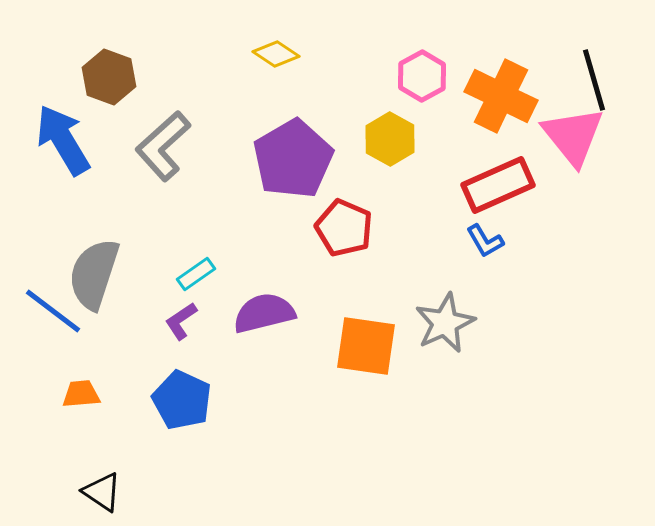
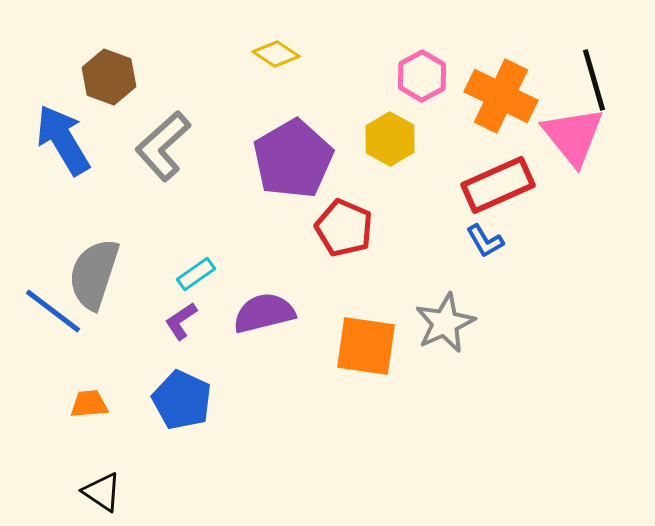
orange trapezoid: moved 8 px right, 10 px down
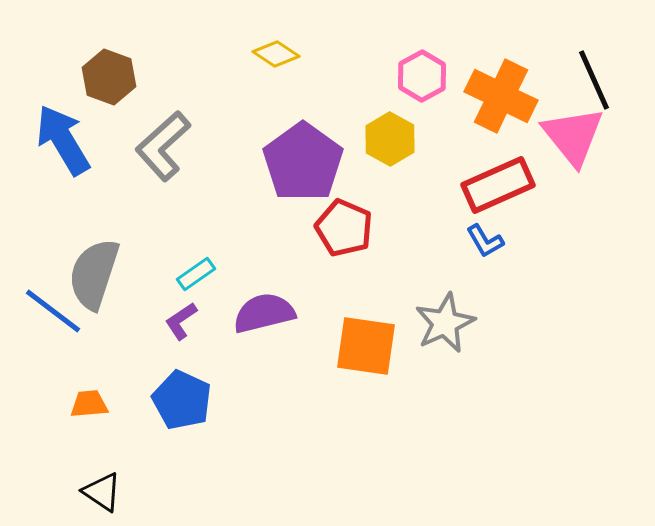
black line: rotated 8 degrees counterclockwise
purple pentagon: moved 10 px right, 3 px down; rotated 6 degrees counterclockwise
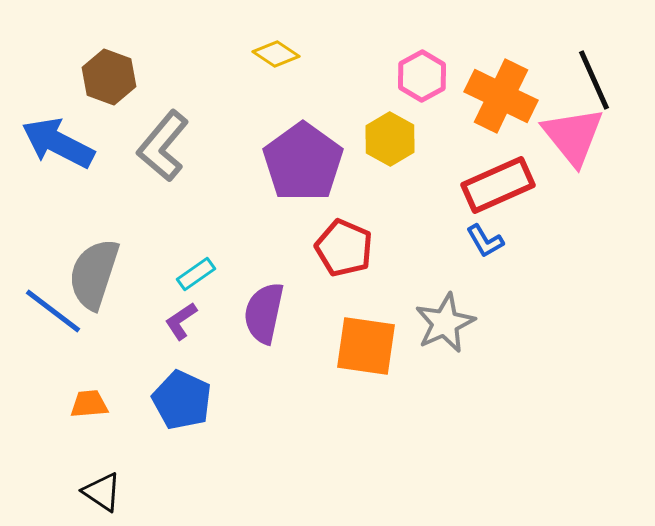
blue arrow: moved 5 px left, 3 px down; rotated 32 degrees counterclockwise
gray L-shape: rotated 8 degrees counterclockwise
red pentagon: moved 20 px down
purple semicircle: rotated 64 degrees counterclockwise
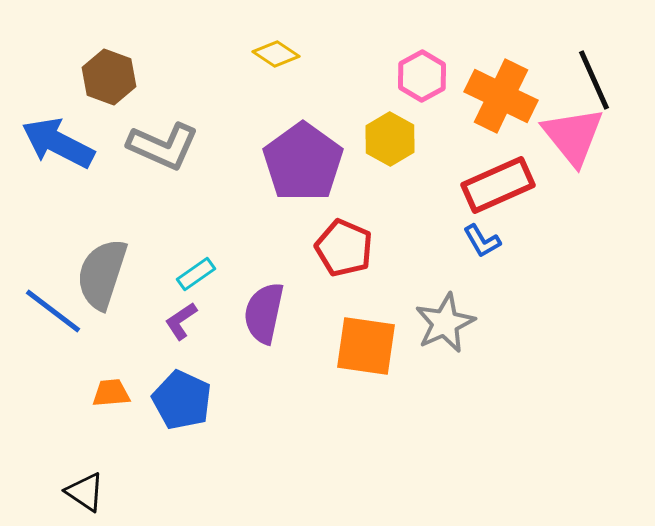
gray L-shape: rotated 106 degrees counterclockwise
blue L-shape: moved 3 px left
gray semicircle: moved 8 px right
orange trapezoid: moved 22 px right, 11 px up
black triangle: moved 17 px left
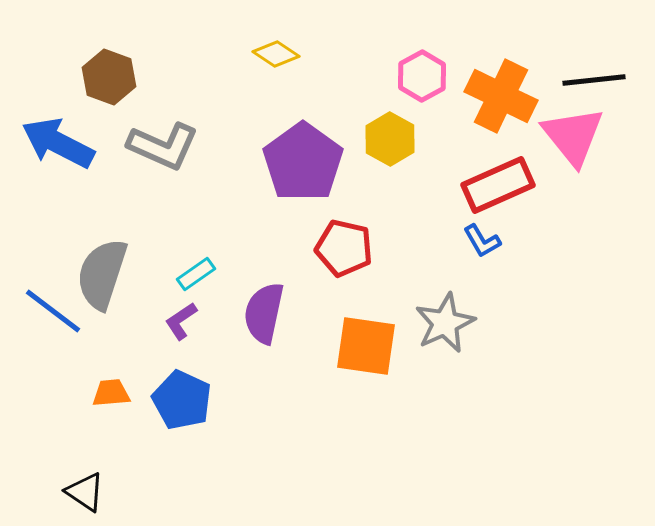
black line: rotated 72 degrees counterclockwise
red pentagon: rotated 10 degrees counterclockwise
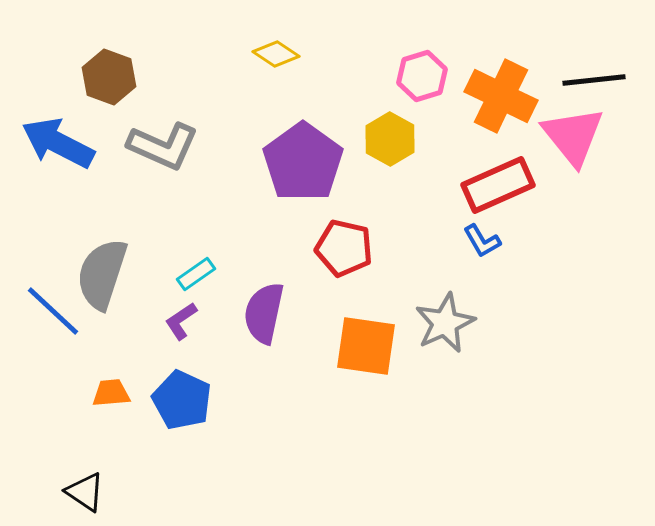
pink hexagon: rotated 12 degrees clockwise
blue line: rotated 6 degrees clockwise
